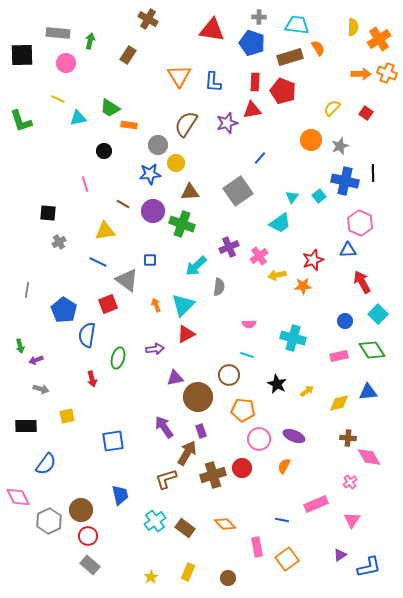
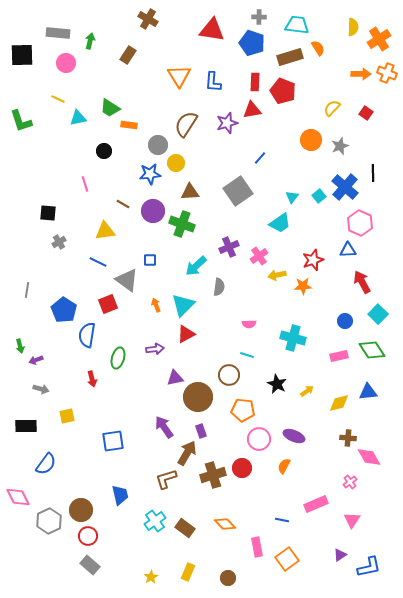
blue cross at (345, 181): moved 6 px down; rotated 28 degrees clockwise
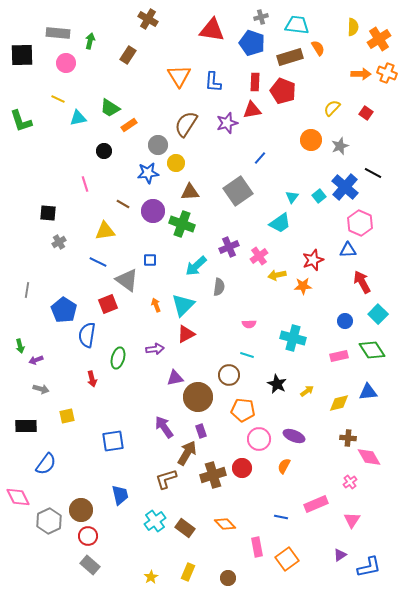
gray cross at (259, 17): moved 2 px right; rotated 16 degrees counterclockwise
orange rectangle at (129, 125): rotated 42 degrees counterclockwise
black line at (373, 173): rotated 60 degrees counterclockwise
blue star at (150, 174): moved 2 px left, 1 px up
blue line at (282, 520): moved 1 px left, 3 px up
